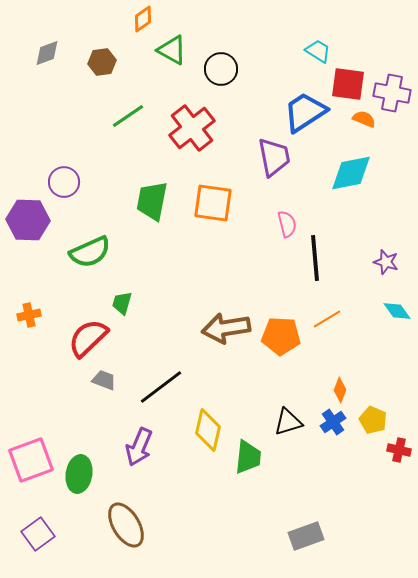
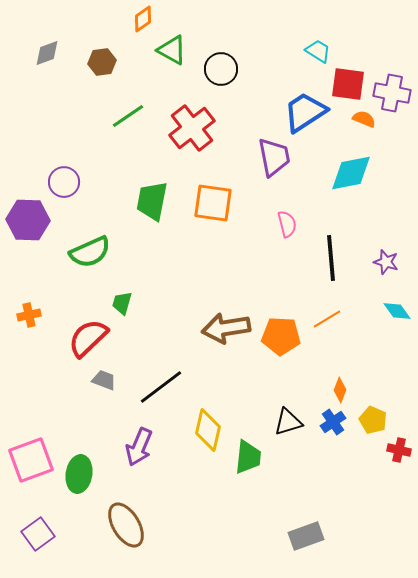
black line at (315, 258): moved 16 px right
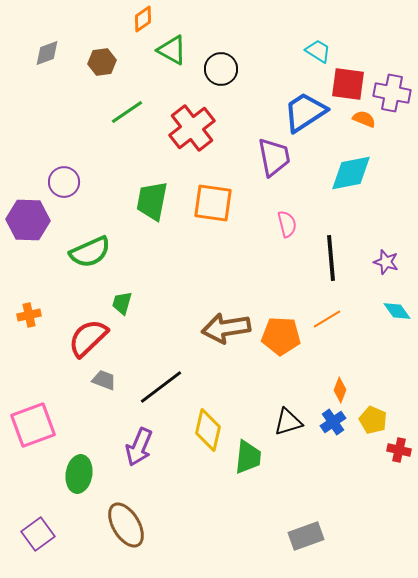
green line at (128, 116): moved 1 px left, 4 px up
pink square at (31, 460): moved 2 px right, 35 px up
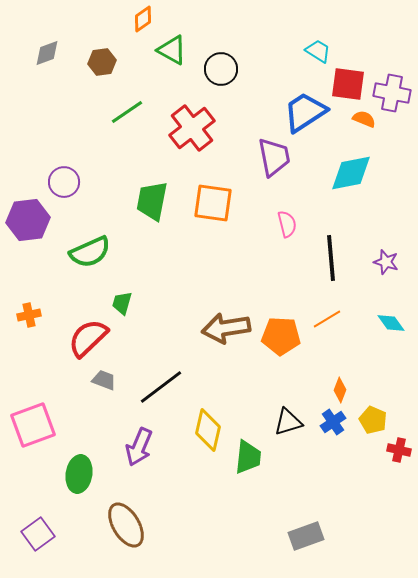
purple hexagon at (28, 220): rotated 9 degrees counterclockwise
cyan diamond at (397, 311): moved 6 px left, 12 px down
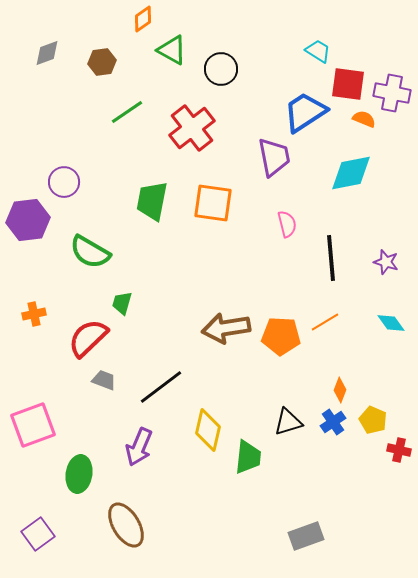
green semicircle at (90, 252): rotated 54 degrees clockwise
orange cross at (29, 315): moved 5 px right, 1 px up
orange line at (327, 319): moved 2 px left, 3 px down
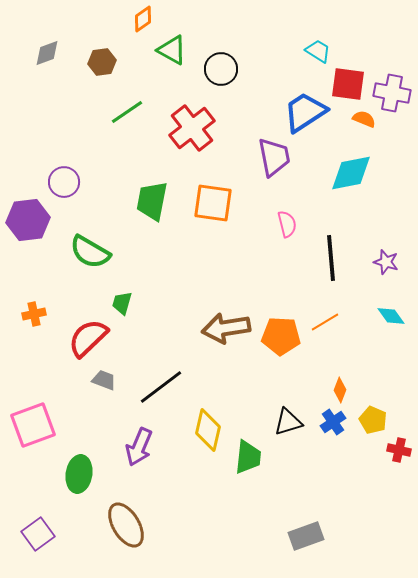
cyan diamond at (391, 323): moved 7 px up
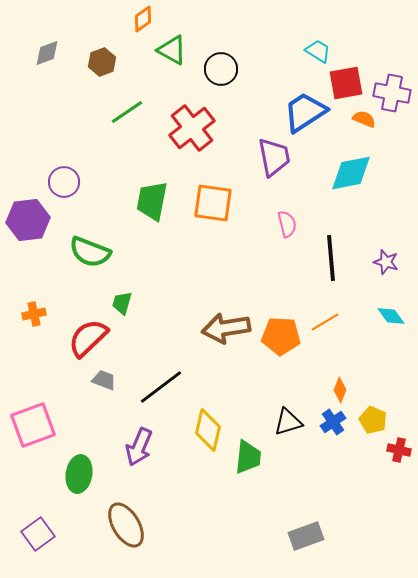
brown hexagon at (102, 62): rotated 12 degrees counterclockwise
red square at (348, 84): moved 2 px left, 1 px up; rotated 18 degrees counterclockwise
green semicircle at (90, 252): rotated 9 degrees counterclockwise
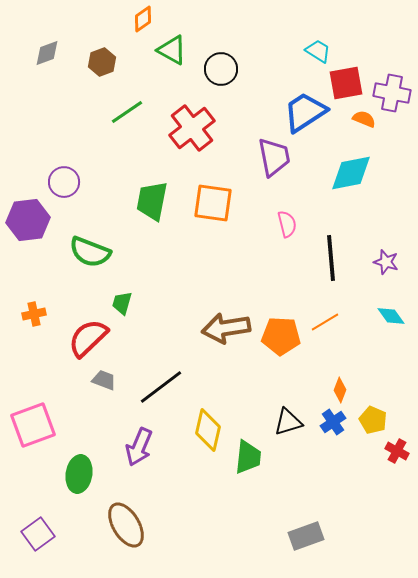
red cross at (399, 450): moved 2 px left, 1 px down; rotated 15 degrees clockwise
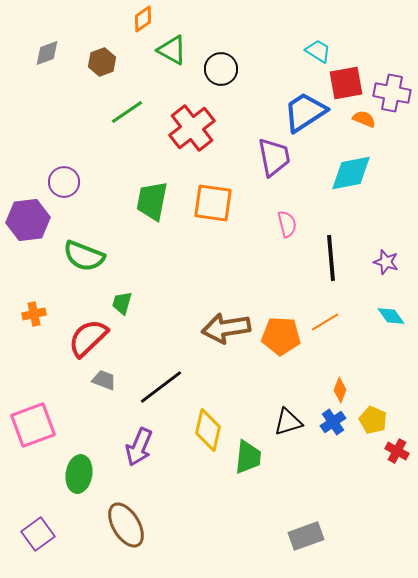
green semicircle at (90, 252): moved 6 px left, 4 px down
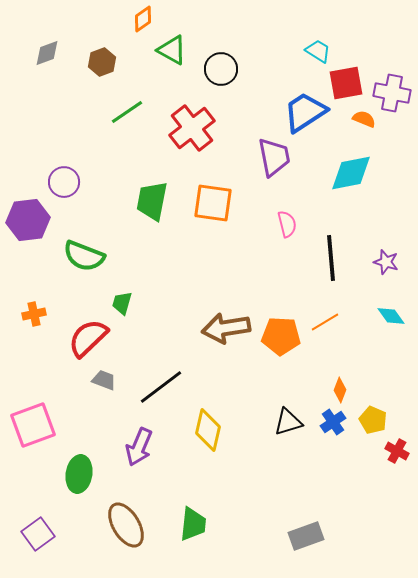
green trapezoid at (248, 457): moved 55 px left, 67 px down
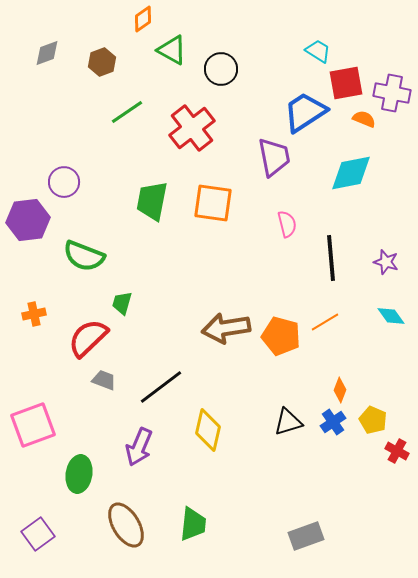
orange pentagon at (281, 336): rotated 12 degrees clockwise
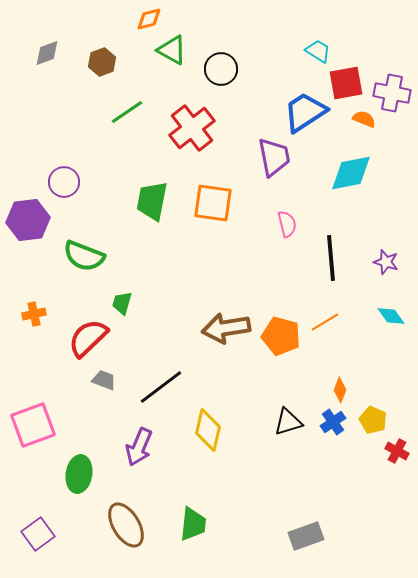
orange diamond at (143, 19): moved 6 px right; rotated 20 degrees clockwise
